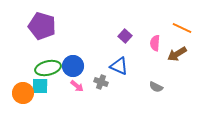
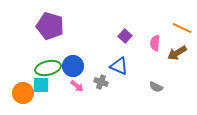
purple pentagon: moved 8 px right
brown arrow: moved 1 px up
cyan square: moved 1 px right, 1 px up
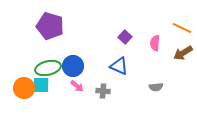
purple square: moved 1 px down
brown arrow: moved 6 px right
gray cross: moved 2 px right, 9 px down; rotated 16 degrees counterclockwise
gray semicircle: rotated 32 degrees counterclockwise
orange circle: moved 1 px right, 5 px up
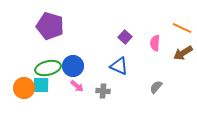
gray semicircle: rotated 136 degrees clockwise
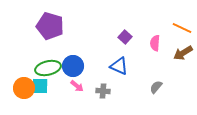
cyan square: moved 1 px left, 1 px down
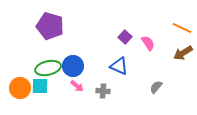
pink semicircle: moved 7 px left; rotated 140 degrees clockwise
orange circle: moved 4 px left
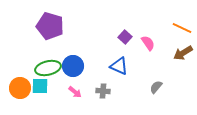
pink arrow: moved 2 px left, 6 px down
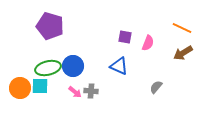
purple square: rotated 32 degrees counterclockwise
pink semicircle: rotated 56 degrees clockwise
gray cross: moved 12 px left
